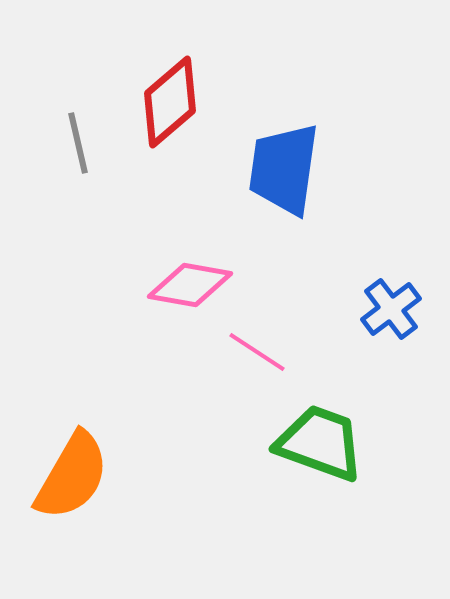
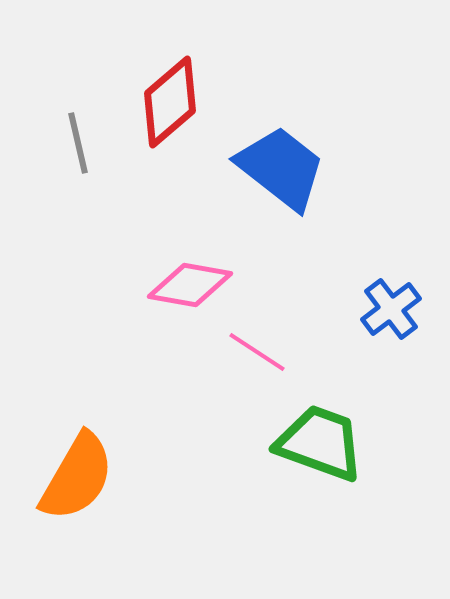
blue trapezoid: moved 3 px left, 1 px up; rotated 120 degrees clockwise
orange semicircle: moved 5 px right, 1 px down
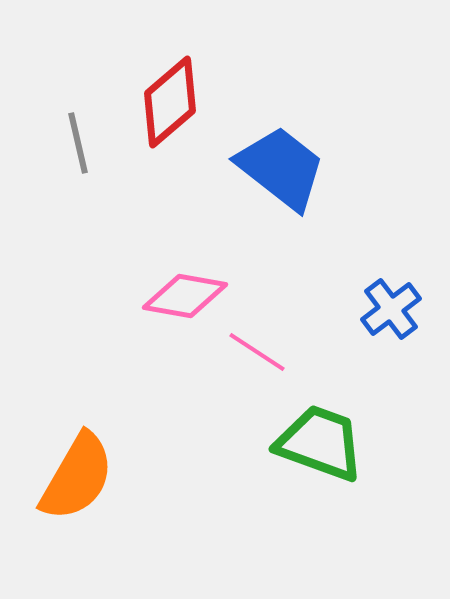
pink diamond: moved 5 px left, 11 px down
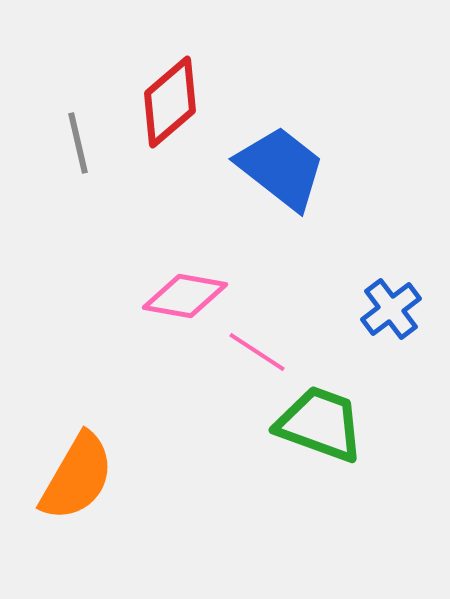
green trapezoid: moved 19 px up
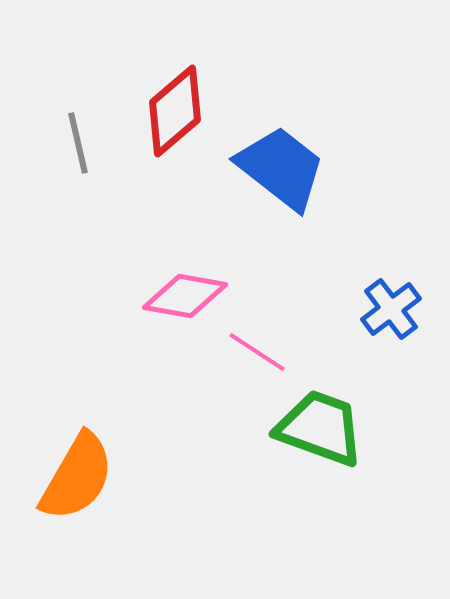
red diamond: moved 5 px right, 9 px down
green trapezoid: moved 4 px down
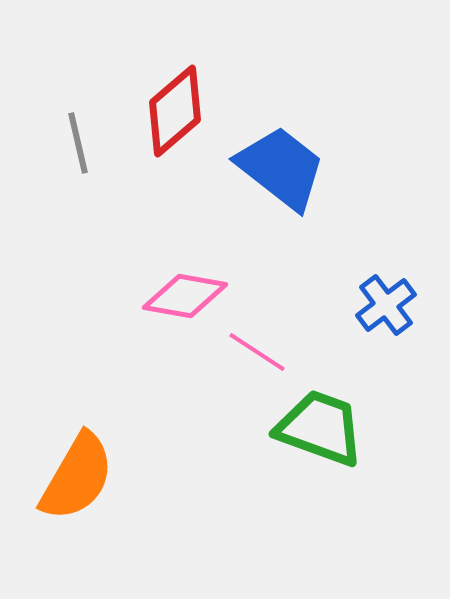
blue cross: moved 5 px left, 4 px up
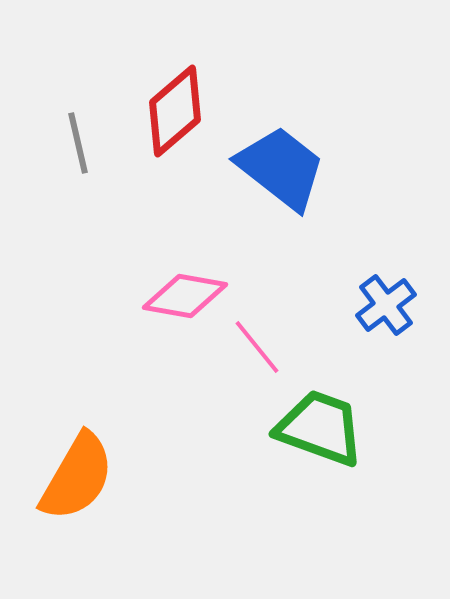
pink line: moved 5 px up; rotated 18 degrees clockwise
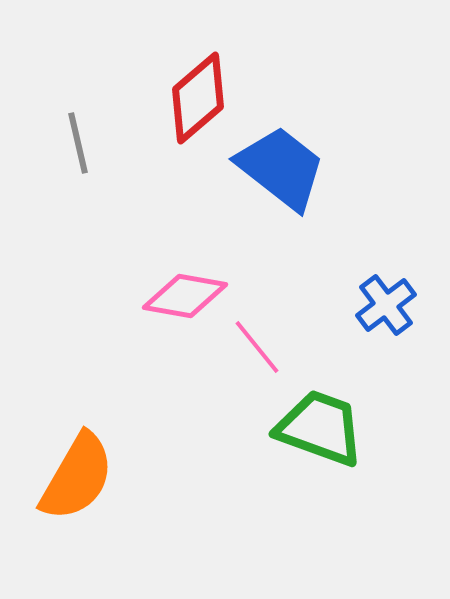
red diamond: moved 23 px right, 13 px up
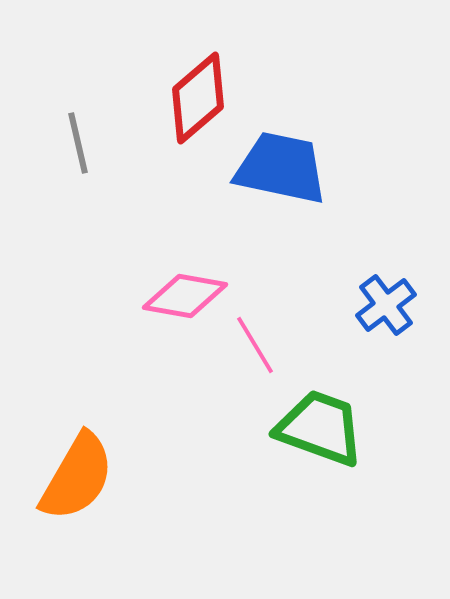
blue trapezoid: rotated 26 degrees counterclockwise
pink line: moved 2 px left, 2 px up; rotated 8 degrees clockwise
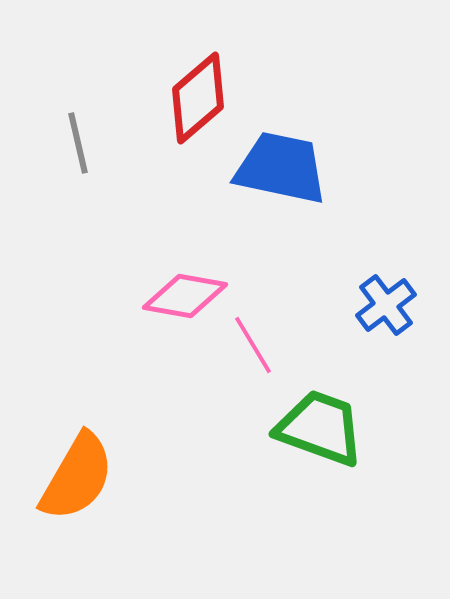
pink line: moved 2 px left
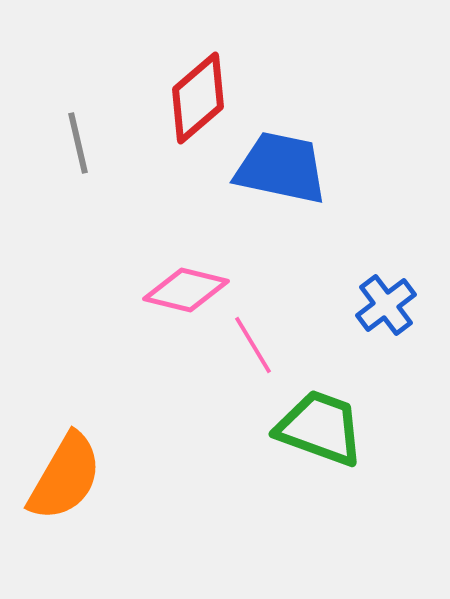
pink diamond: moved 1 px right, 6 px up; rotated 4 degrees clockwise
orange semicircle: moved 12 px left
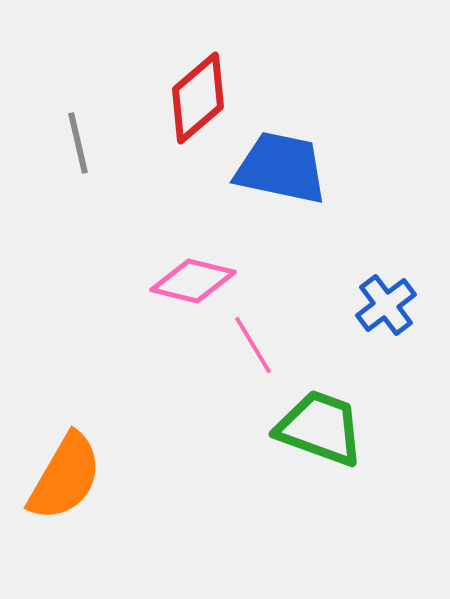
pink diamond: moved 7 px right, 9 px up
